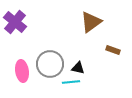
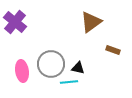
gray circle: moved 1 px right
cyan line: moved 2 px left
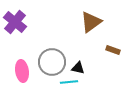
gray circle: moved 1 px right, 2 px up
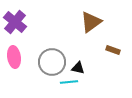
pink ellipse: moved 8 px left, 14 px up
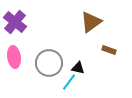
brown rectangle: moved 4 px left
gray circle: moved 3 px left, 1 px down
cyan line: rotated 48 degrees counterclockwise
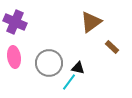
purple cross: rotated 15 degrees counterclockwise
brown rectangle: moved 3 px right, 3 px up; rotated 24 degrees clockwise
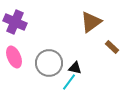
pink ellipse: rotated 15 degrees counterclockwise
black triangle: moved 3 px left
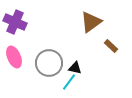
brown rectangle: moved 1 px left, 1 px up
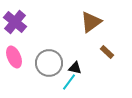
purple cross: rotated 15 degrees clockwise
brown rectangle: moved 4 px left, 6 px down
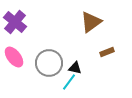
brown rectangle: rotated 64 degrees counterclockwise
pink ellipse: rotated 15 degrees counterclockwise
